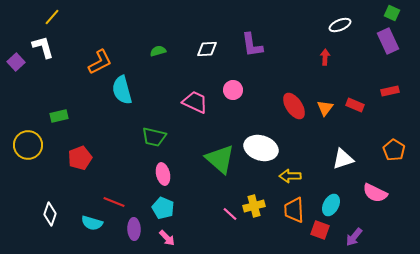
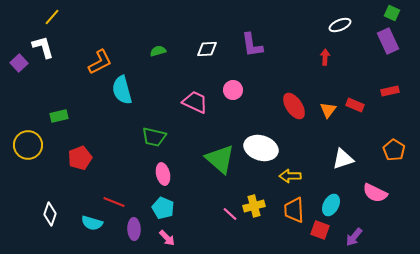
purple square at (16, 62): moved 3 px right, 1 px down
orange triangle at (325, 108): moved 3 px right, 2 px down
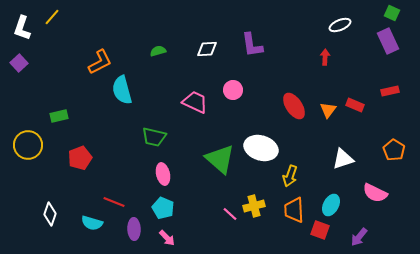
white L-shape at (43, 47): moved 21 px left, 19 px up; rotated 145 degrees counterclockwise
yellow arrow at (290, 176): rotated 70 degrees counterclockwise
purple arrow at (354, 237): moved 5 px right
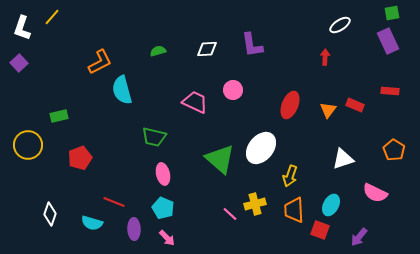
green square at (392, 13): rotated 35 degrees counterclockwise
white ellipse at (340, 25): rotated 10 degrees counterclockwise
red rectangle at (390, 91): rotated 18 degrees clockwise
red ellipse at (294, 106): moved 4 px left, 1 px up; rotated 56 degrees clockwise
white ellipse at (261, 148): rotated 68 degrees counterclockwise
yellow cross at (254, 206): moved 1 px right, 2 px up
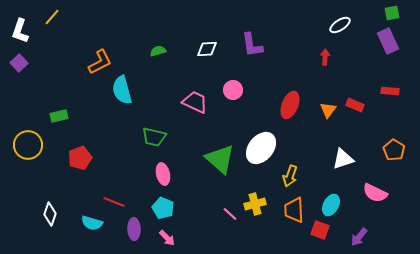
white L-shape at (22, 28): moved 2 px left, 3 px down
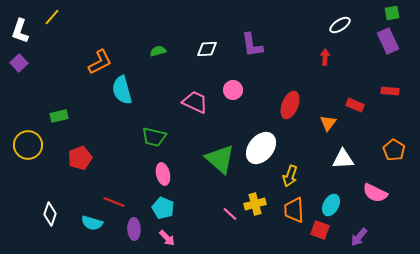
orange triangle at (328, 110): moved 13 px down
white triangle at (343, 159): rotated 15 degrees clockwise
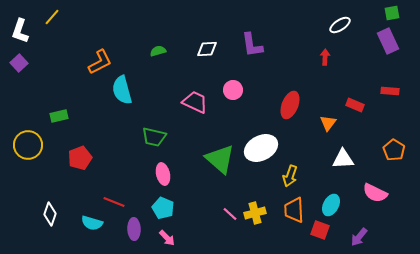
white ellipse at (261, 148): rotated 24 degrees clockwise
yellow cross at (255, 204): moved 9 px down
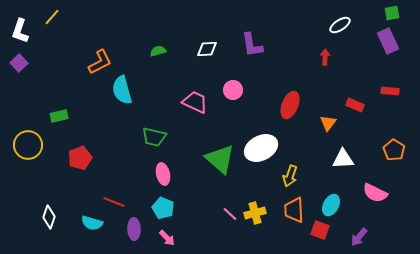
white diamond at (50, 214): moved 1 px left, 3 px down
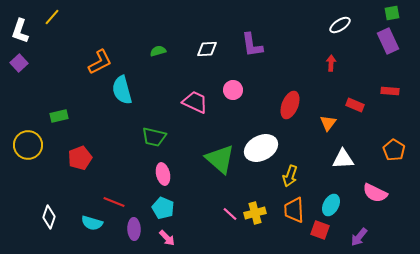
red arrow at (325, 57): moved 6 px right, 6 px down
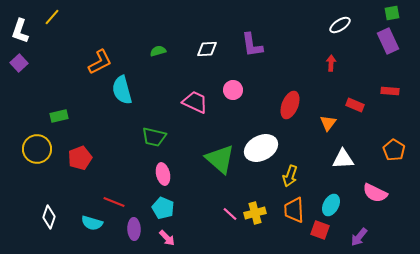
yellow circle at (28, 145): moved 9 px right, 4 px down
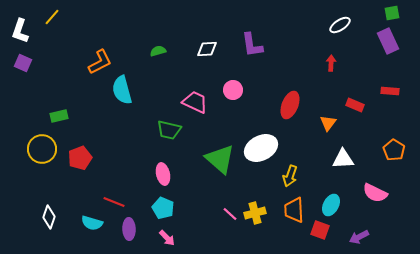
purple square at (19, 63): moved 4 px right; rotated 24 degrees counterclockwise
green trapezoid at (154, 137): moved 15 px right, 7 px up
yellow circle at (37, 149): moved 5 px right
purple ellipse at (134, 229): moved 5 px left
purple arrow at (359, 237): rotated 24 degrees clockwise
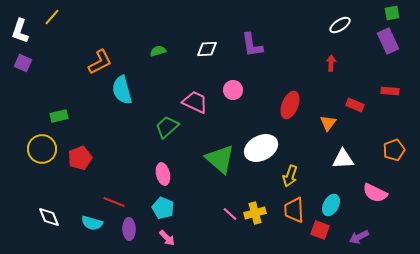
green trapezoid at (169, 130): moved 2 px left, 3 px up; rotated 125 degrees clockwise
orange pentagon at (394, 150): rotated 20 degrees clockwise
white diamond at (49, 217): rotated 40 degrees counterclockwise
